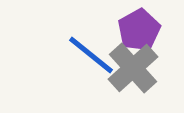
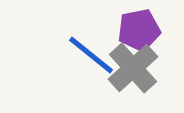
purple pentagon: rotated 18 degrees clockwise
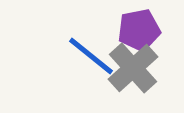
blue line: moved 1 px down
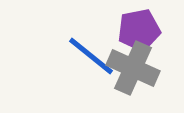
gray cross: rotated 24 degrees counterclockwise
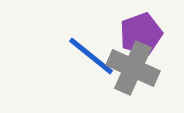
purple pentagon: moved 2 px right, 4 px down; rotated 9 degrees counterclockwise
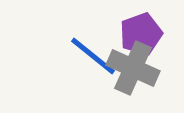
blue line: moved 2 px right
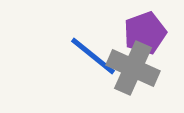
purple pentagon: moved 4 px right, 1 px up
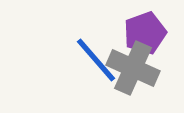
blue line: moved 3 px right, 4 px down; rotated 10 degrees clockwise
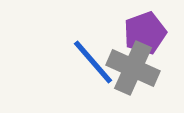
blue line: moved 3 px left, 2 px down
